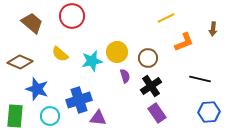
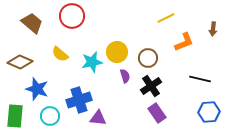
cyan star: moved 1 px down
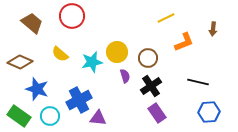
black line: moved 2 px left, 3 px down
blue cross: rotated 10 degrees counterclockwise
green rectangle: moved 4 px right; rotated 60 degrees counterclockwise
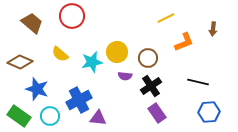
purple semicircle: rotated 112 degrees clockwise
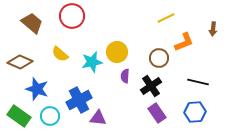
brown circle: moved 11 px right
purple semicircle: rotated 88 degrees clockwise
blue hexagon: moved 14 px left
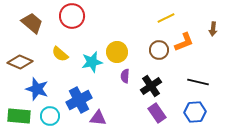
brown circle: moved 8 px up
green rectangle: rotated 30 degrees counterclockwise
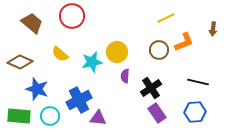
black cross: moved 2 px down
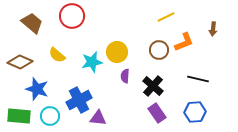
yellow line: moved 1 px up
yellow semicircle: moved 3 px left, 1 px down
black line: moved 3 px up
black cross: moved 2 px right, 2 px up; rotated 15 degrees counterclockwise
